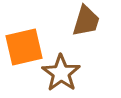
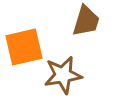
brown star: moved 2 px right, 2 px down; rotated 27 degrees clockwise
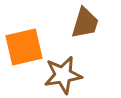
brown trapezoid: moved 1 px left, 2 px down
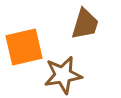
brown trapezoid: moved 1 px down
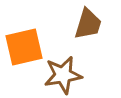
brown trapezoid: moved 3 px right
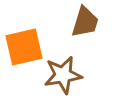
brown trapezoid: moved 3 px left, 2 px up
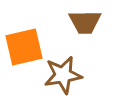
brown trapezoid: rotated 72 degrees clockwise
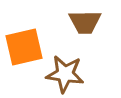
brown star: moved 2 px right, 1 px up; rotated 18 degrees clockwise
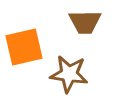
brown star: moved 4 px right
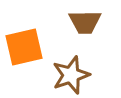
brown star: moved 2 px right, 1 px down; rotated 27 degrees counterclockwise
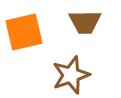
orange square: moved 15 px up
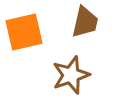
brown trapezoid: rotated 76 degrees counterclockwise
